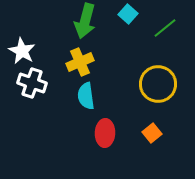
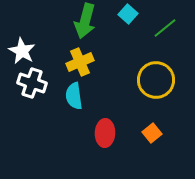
yellow circle: moved 2 px left, 4 px up
cyan semicircle: moved 12 px left
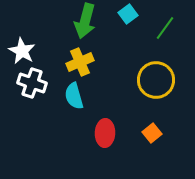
cyan square: rotated 12 degrees clockwise
green line: rotated 15 degrees counterclockwise
cyan semicircle: rotated 8 degrees counterclockwise
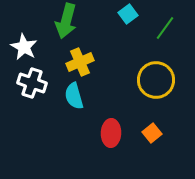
green arrow: moved 19 px left
white star: moved 2 px right, 4 px up
red ellipse: moved 6 px right
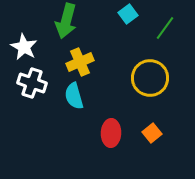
yellow circle: moved 6 px left, 2 px up
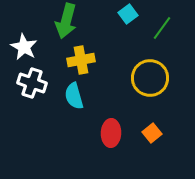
green line: moved 3 px left
yellow cross: moved 1 px right, 2 px up; rotated 12 degrees clockwise
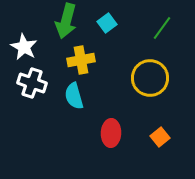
cyan square: moved 21 px left, 9 px down
orange square: moved 8 px right, 4 px down
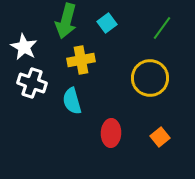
cyan semicircle: moved 2 px left, 5 px down
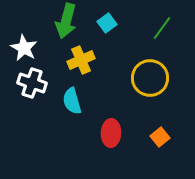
white star: moved 1 px down
yellow cross: rotated 12 degrees counterclockwise
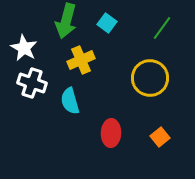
cyan square: rotated 18 degrees counterclockwise
cyan semicircle: moved 2 px left
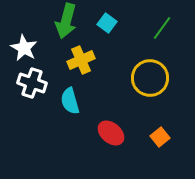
red ellipse: rotated 52 degrees counterclockwise
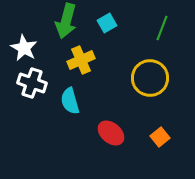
cyan square: rotated 24 degrees clockwise
green line: rotated 15 degrees counterclockwise
